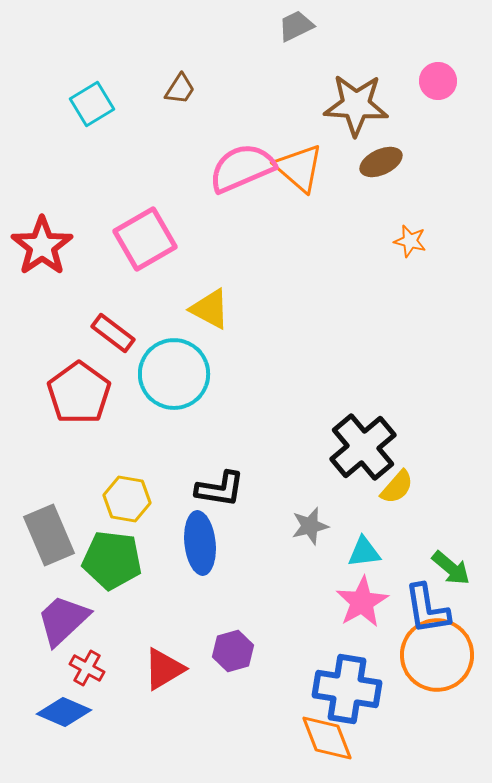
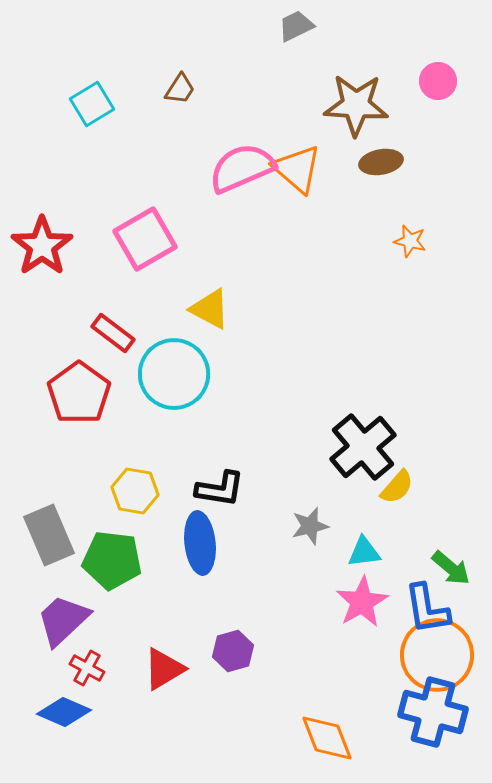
brown ellipse: rotated 15 degrees clockwise
orange triangle: moved 2 px left, 1 px down
yellow hexagon: moved 8 px right, 8 px up
blue cross: moved 86 px right, 23 px down; rotated 6 degrees clockwise
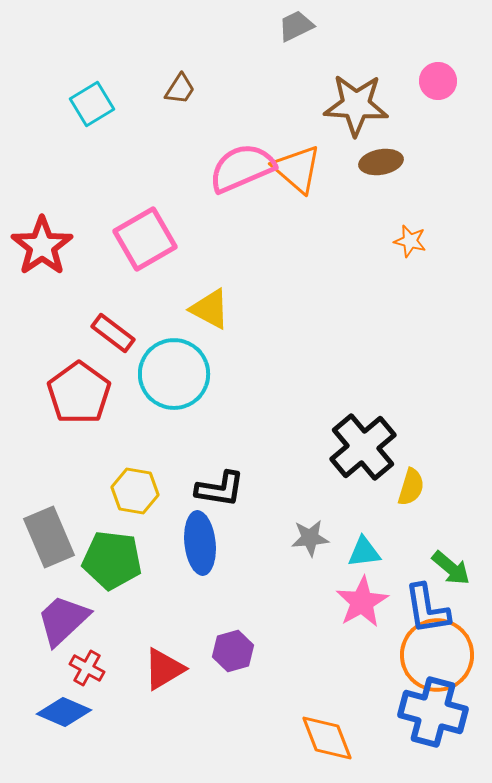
yellow semicircle: moved 14 px right; rotated 24 degrees counterclockwise
gray star: moved 12 px down; rotated 9 degrees clockwise
gray rectangle: moved 2 px down
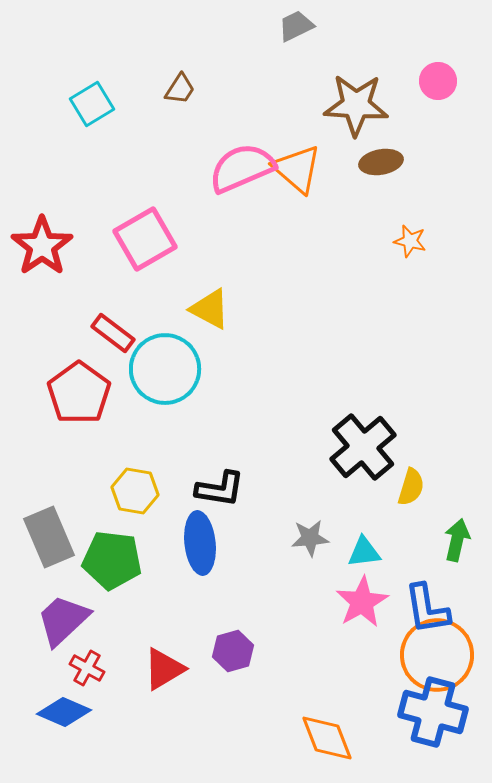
cyan circle: moved 9 px left, 5 px up
green arrow: moved 6 px right, 28 px up; rotated 117 degrees counterclockwise
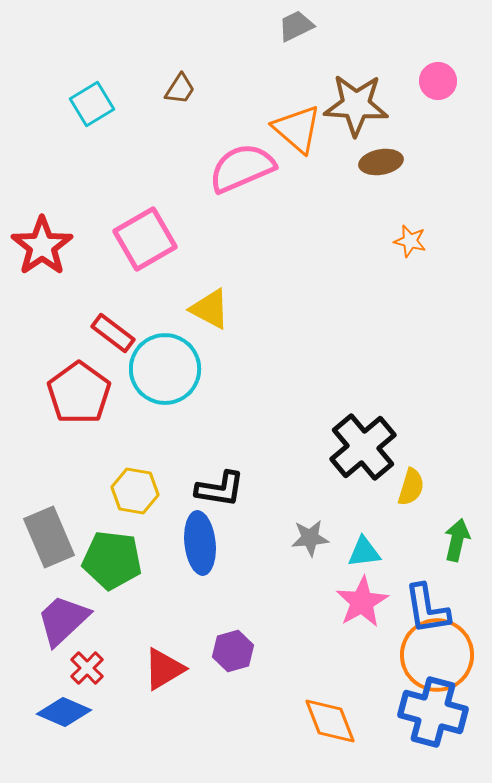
orange triangle: moved 40 px up
red cross: rotated 16 degrees clockwise
orange diamond: moved 3 px right, 17 px up
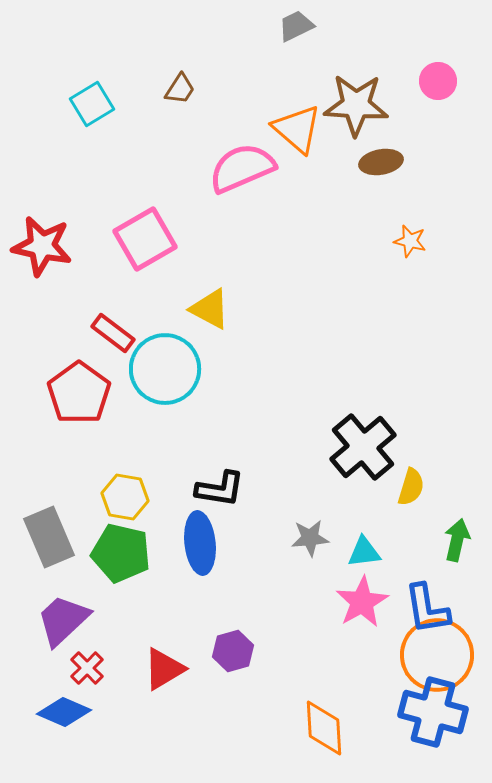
red star: rotated 26 degrees counterclockwise
yellow hexagon: moved 10 px left, 6 px down
green pentagon: moved 9 px right, 7 px up; rotated 6 degrees clockwise
orange diamond: moved 6 px left, 7 px down; rotated 18 degrees clockwise
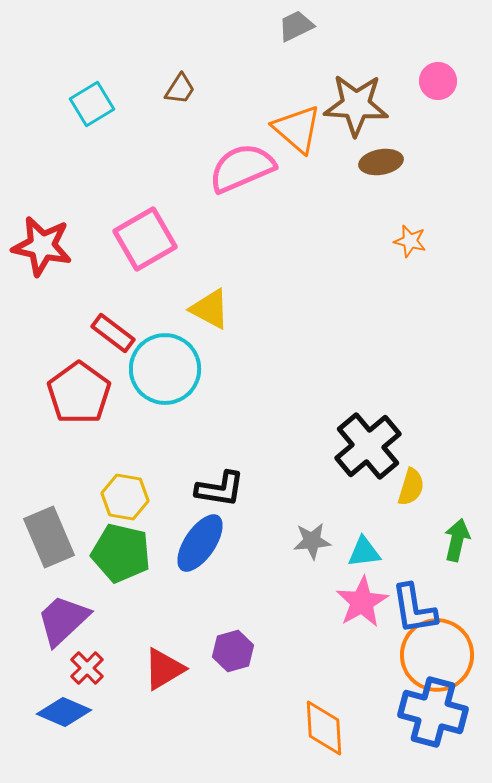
black cross: moved 5 px right, 1 px up
gray star: moved 2 px right, 3 px down
blue ellipse: rotated 40 degrees clockwise
blue L-shape: moved 13 px left
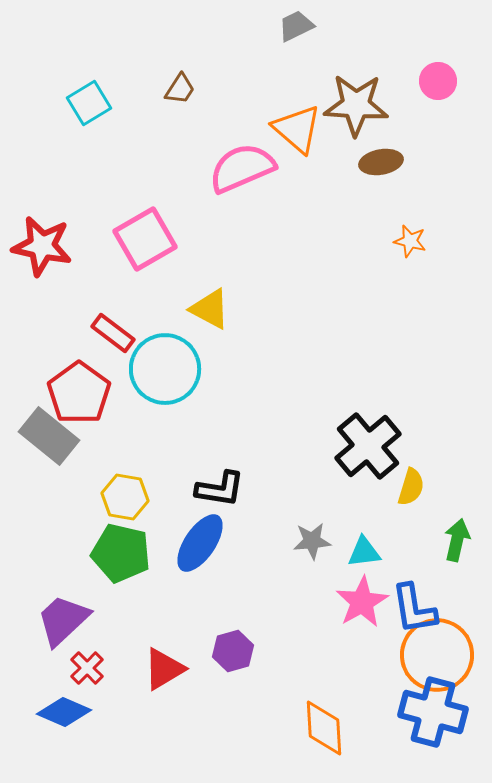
cyan square: moved 3 px left, 1 px up
gray rectangle: moved 101 px up; rotated 28 degrees counterclockwise
